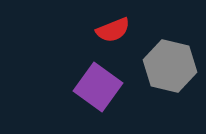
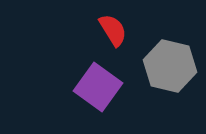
red semicircle: rotated 100 degrees counterclockwise
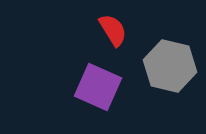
purple square: rotated 12 degrees counterclockwise
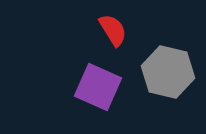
gray hexagon: moved 2 px left, 6 px down
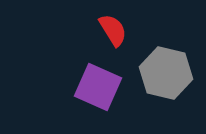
gray hexagon: moved 2 px left, 1 px down
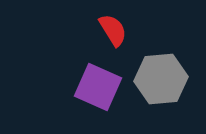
gray hexagon: moved 5 px left, 6 px down; rotated 18 degrees counterclockwise
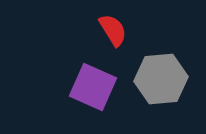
purple square: moved 5 px left
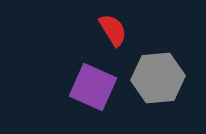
gray hexagon: moved 3 px left, 1 px up
